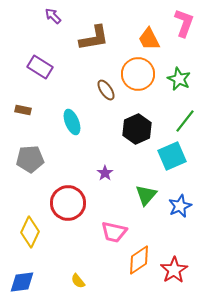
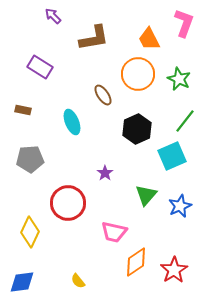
brown ellipse: moved 3 px left, 5 px down
orange diamond: moved 3 px left, 2 px down
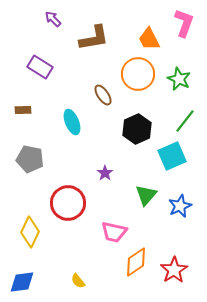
purple arrow: moved 3 px down
brown rectangle: rotated 14 degrees counterclockwise
gray pentagon: rotated 16 degrees clockwise
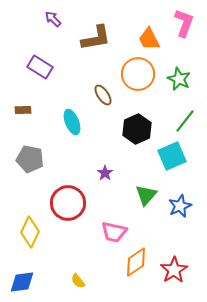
brown L-shape: moved 2 px right
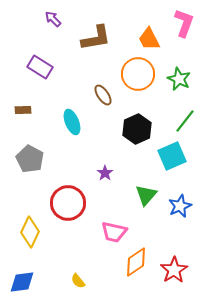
gray pentagon: rotated 16 degrees clockwise
